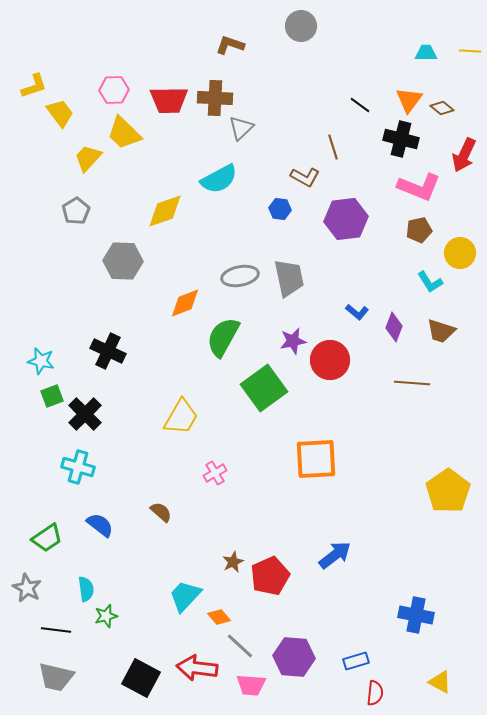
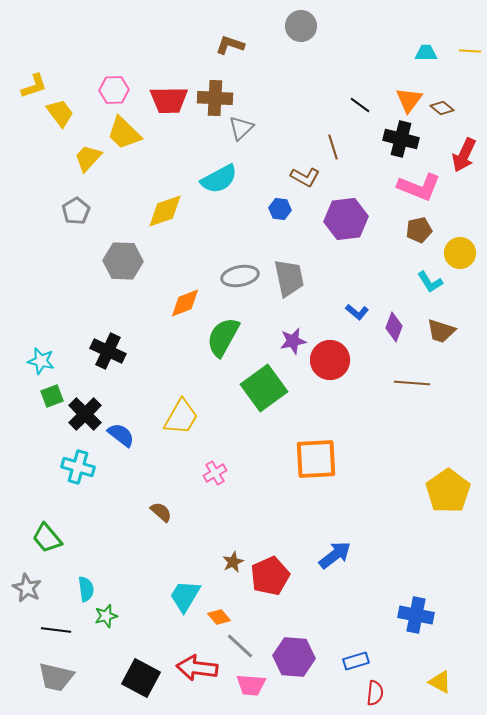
blue semicircle at (100, 525): moved 21 px right, 90 px up
green trapezoid at (47, 538): rotated 84 degrees clockwise
cyan trapezoid at (185, 596): rotated 12 degrees counterclockwise
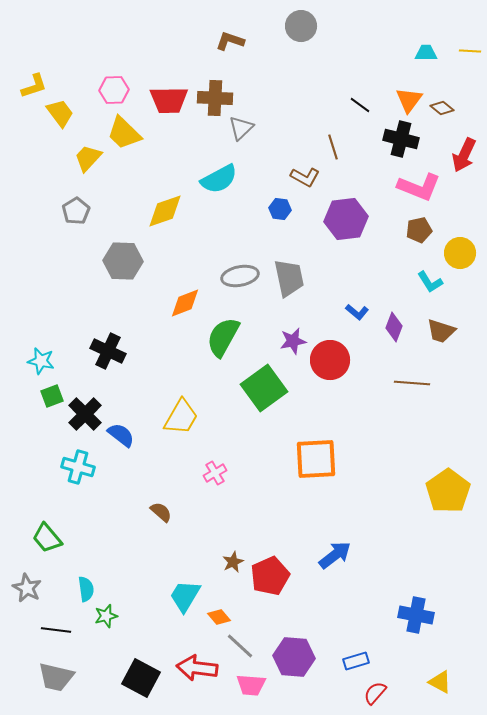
brown L-shape at (230, 45): moved 4 px up
red semicircle at (375, 693): rotated 145 degrees counterclockwise
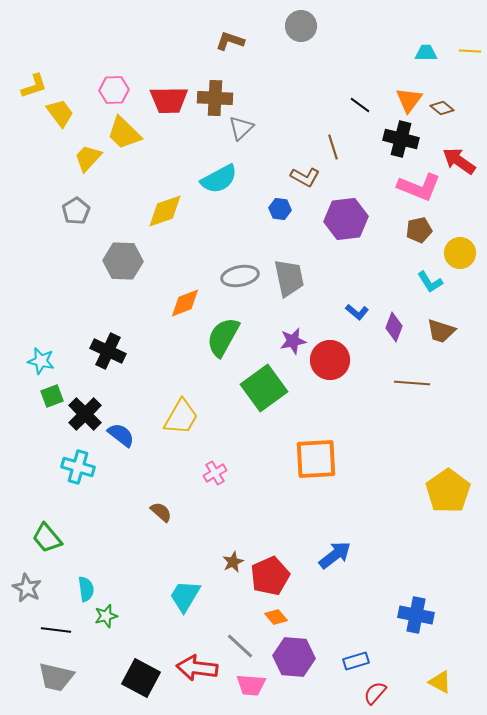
red arrow at (464, 155): moved 5 px left, 6 px down; rotated 100 degrees clockwise
orange diamond at (219, 617): moved 57 px right
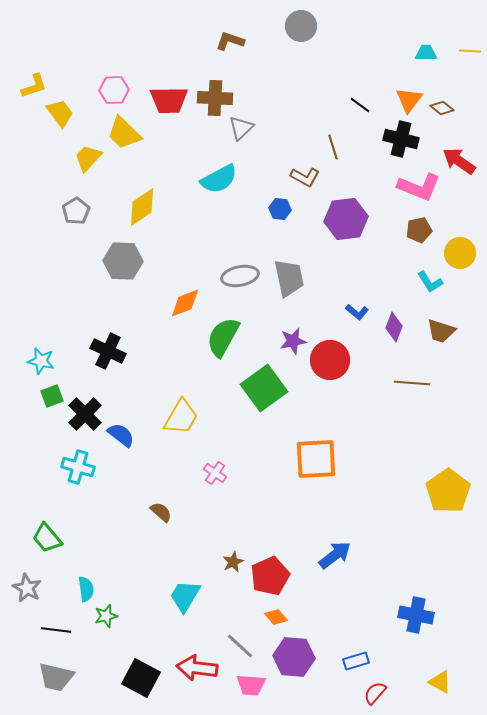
yellow diamond at (165, 211): moved 23 px left, 4 px up; rotated 15 degrees counterclockwise
pink cross at (215, 473): rotated 25 degrees counterclockwise
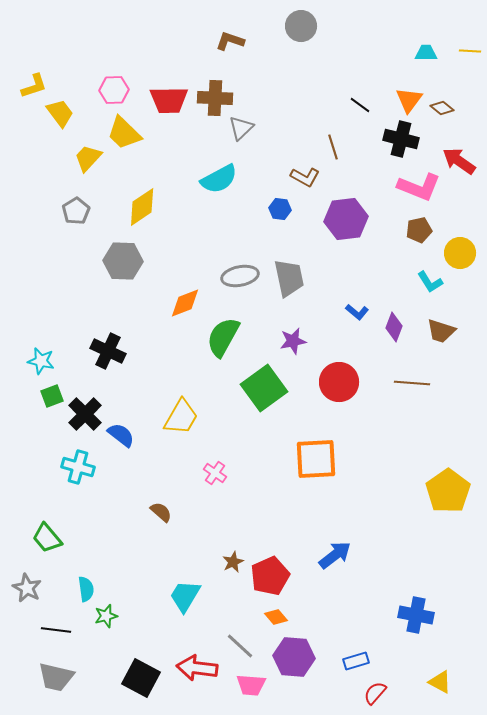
red circle at (330, 360): moved 9 px right, 22 px down
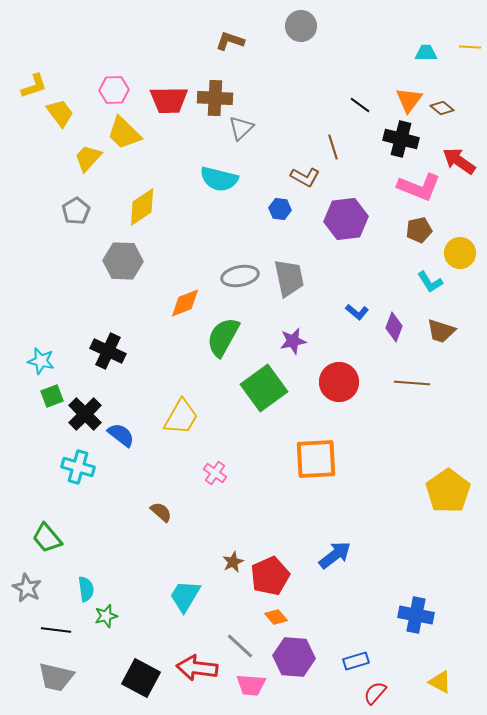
yellow line at (470, 51): moved 4 px up
cyan semicircle at (219, 179): rotated 42 degrees clockwise
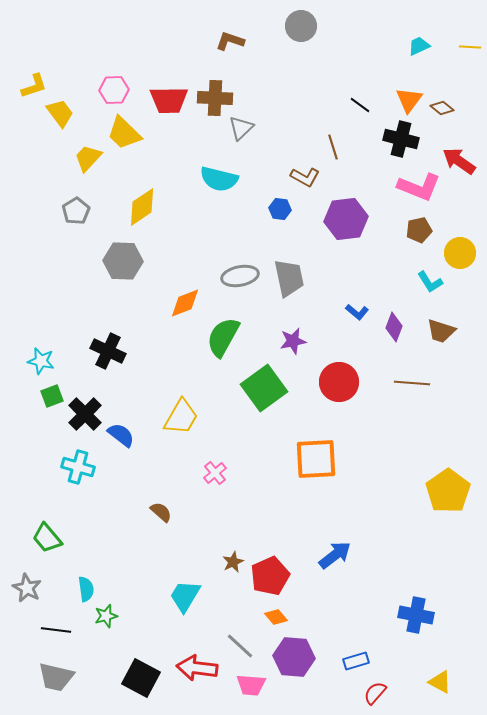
cyan trapezoid at (426, 53): moved 7 px left, 7 px up; rotated 25 degrees counterclockwise
pink cross at (215, 473): rotated 15 degrees clockwise
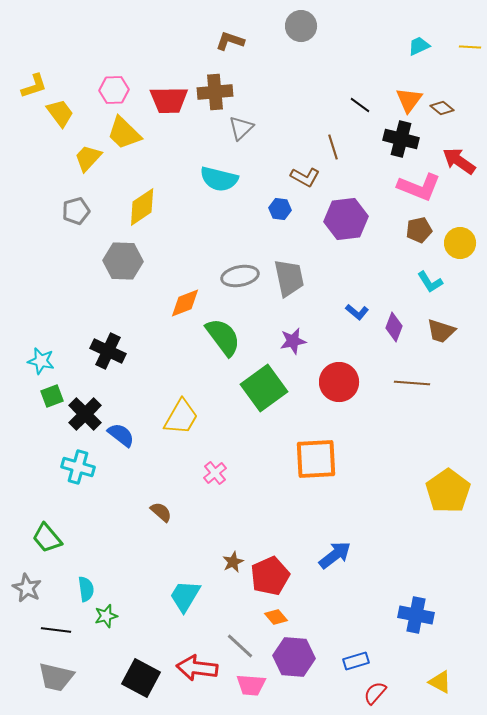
brown cross at (215, 98): moved 6 px up; rotated 8 degrees counterclockwise
gray pentagon at (76, 211): rotated 16 degrees clockwise
yellow circle at (460, 253): moved 10 px up
green semicircle at (223, 337): rotated 114 degrees clockwise
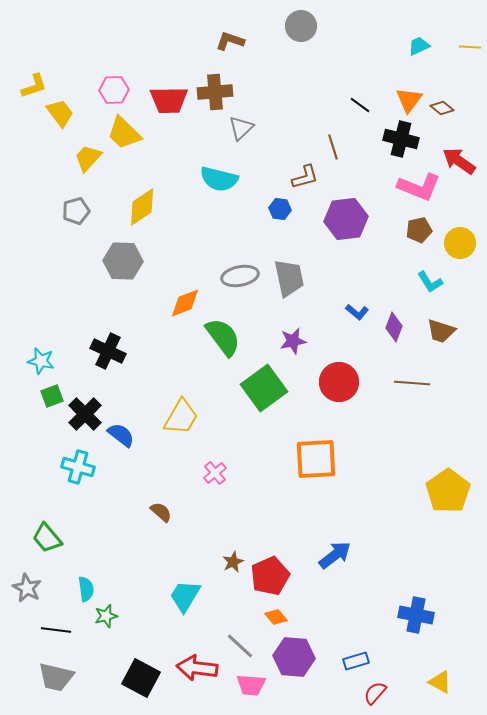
brown L-shape at (305, 177): rotated 44 degrees counterclockwise
